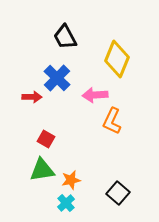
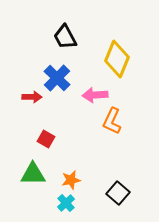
green triangle: moved 9 px left, 4 px down; rotated 8 degrees clockwise
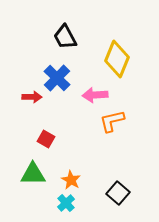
orange L-shape: rotated 52 degrees clockwise
orange star: rotated 30 degrees counterclockwise
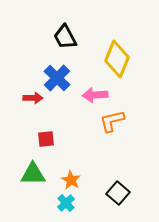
red arrow: moved 1 px right, 1 px down
red square: rotated 36 degrees counterclockwise
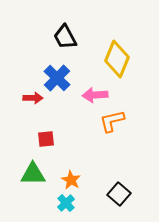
black square: moved 1 px right, 1 px down
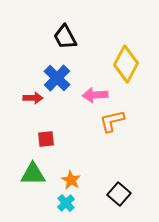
yellow diamond: moved 9 px right, 5 px down; rotated 6 degrees clockwise
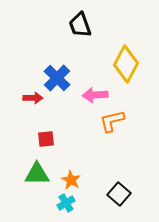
black trapezoid: moved 15 px right, 12 px up; rotated 8 degrees clockwise
green triangle: moved 4 px right
cyan cross: rotated 12 degrees clockwise
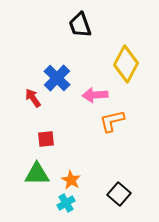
red arrow: rotated 126 degrees counterclockwise
